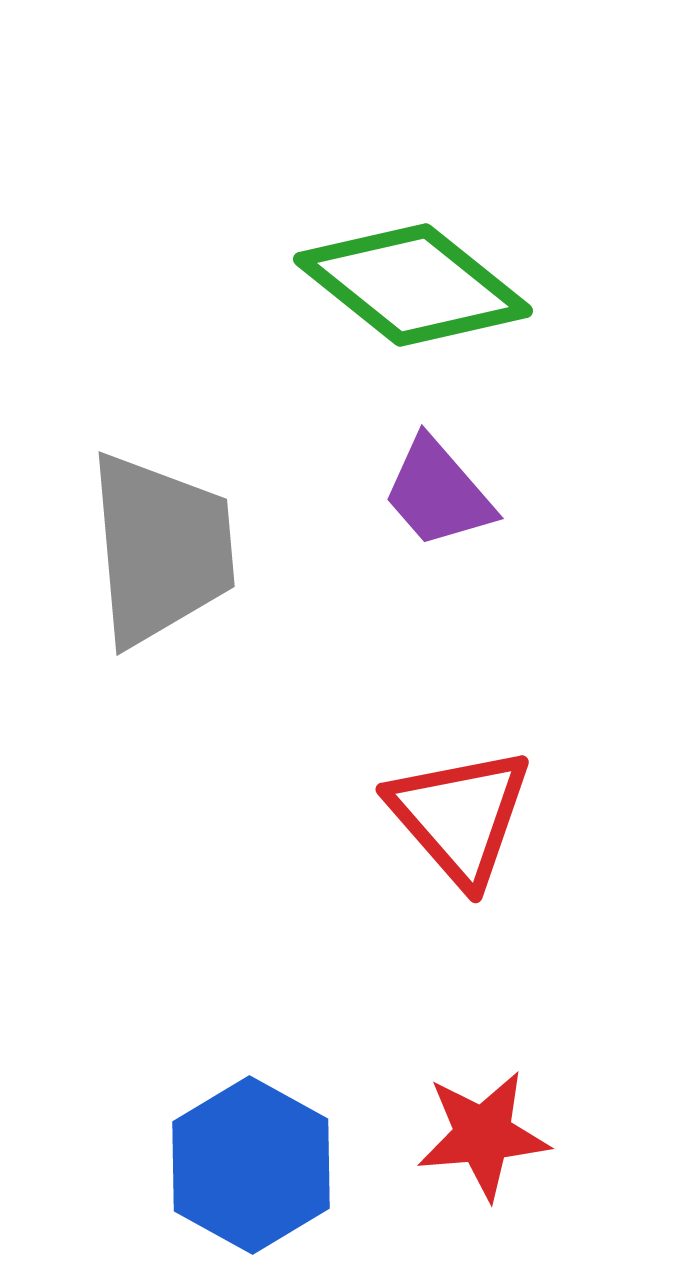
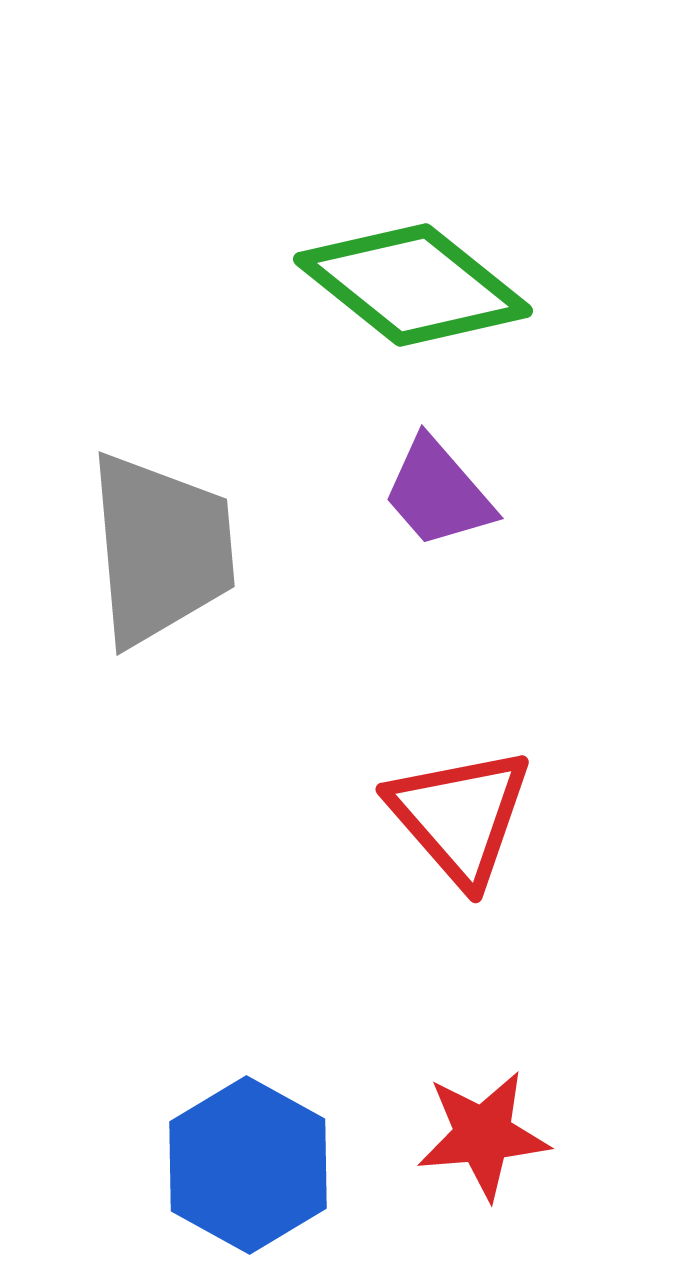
blue hexagon: moved 3 px left
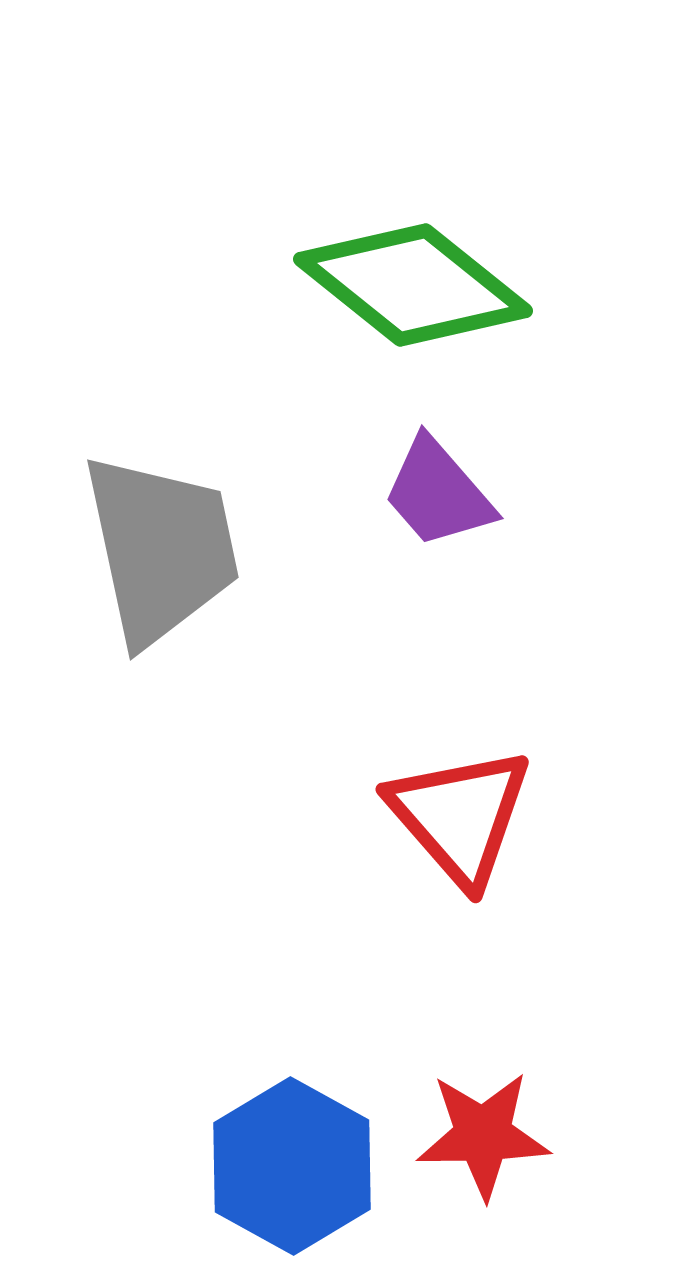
gray trapezoid: rotated 7 degrees counterclockwise
red star: rotated 4 degrees clockwise
blue hexagon: moved 44 px right, 1 px down
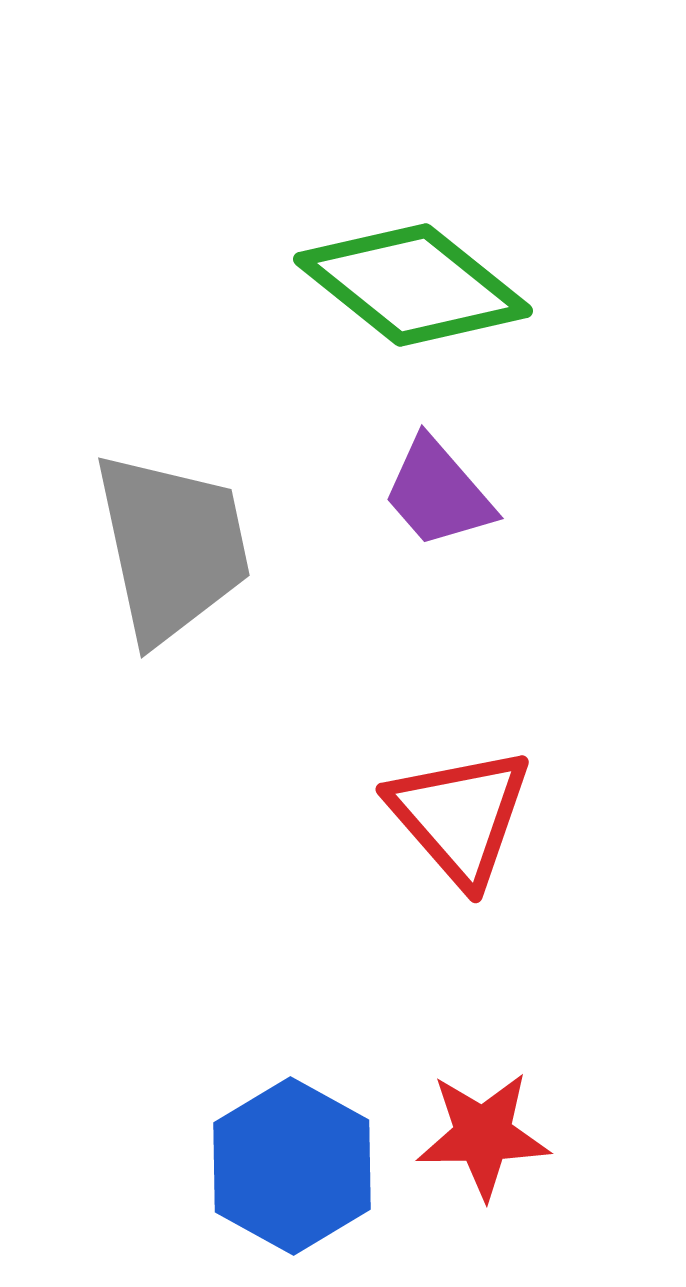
gray trapezoid: moved 11 px right, 2 px up
